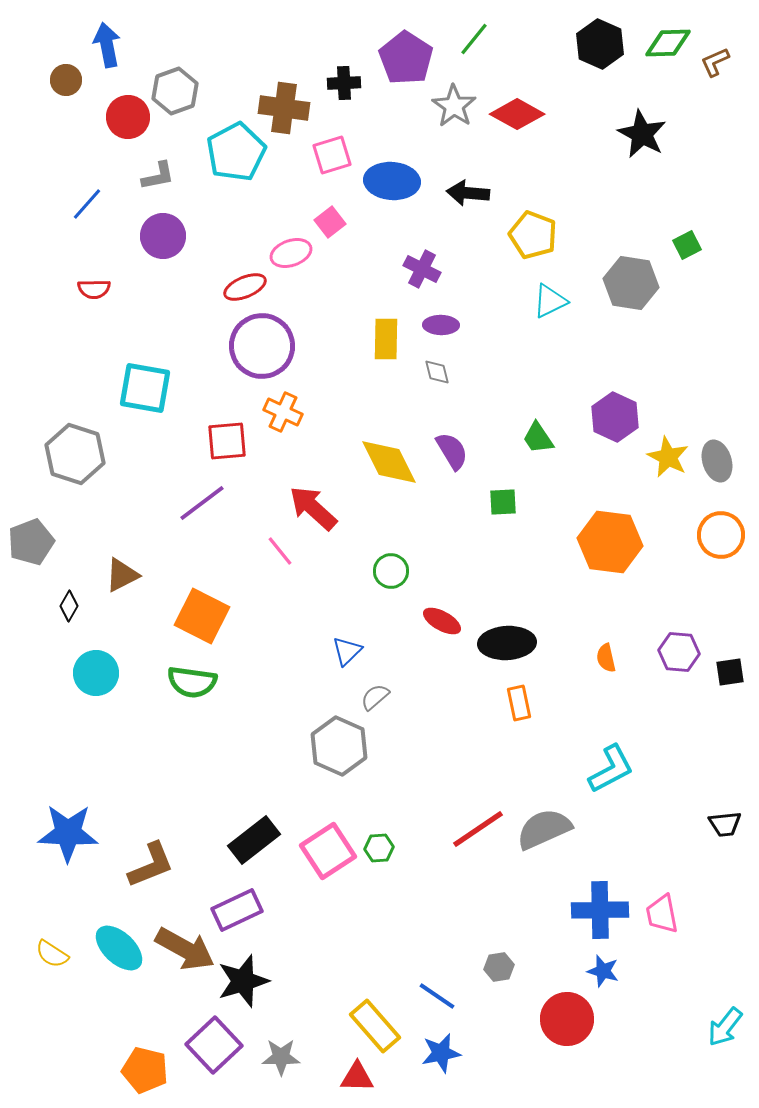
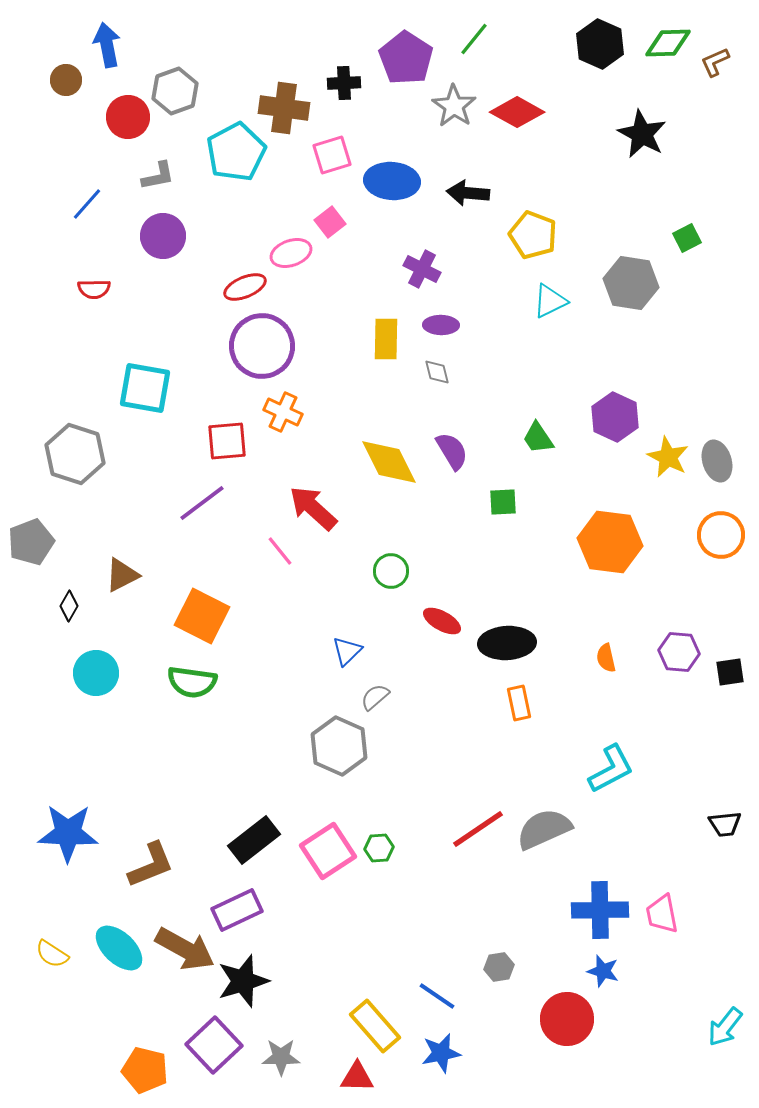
red diamond at (517, 114): moved 2 px up
green square at (687, 245): moved 7 px up
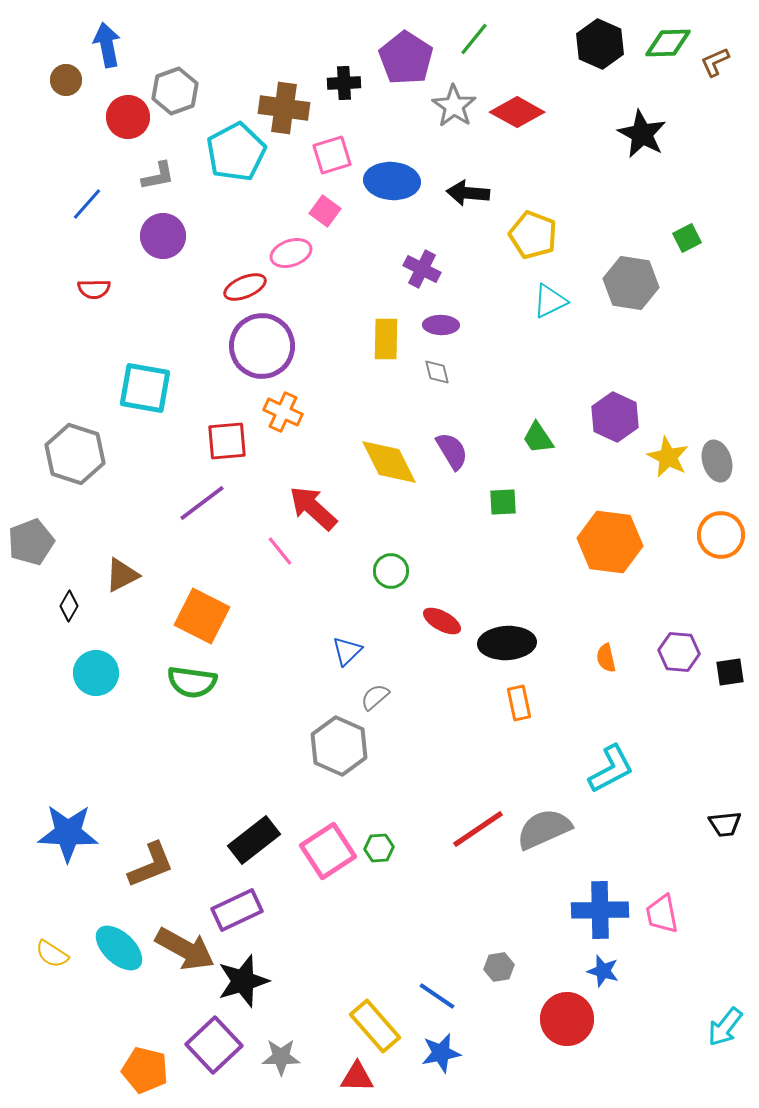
pink square at (330, 222): moved 5 px left, 11 px up; rotated 16 degrees counterclockwise
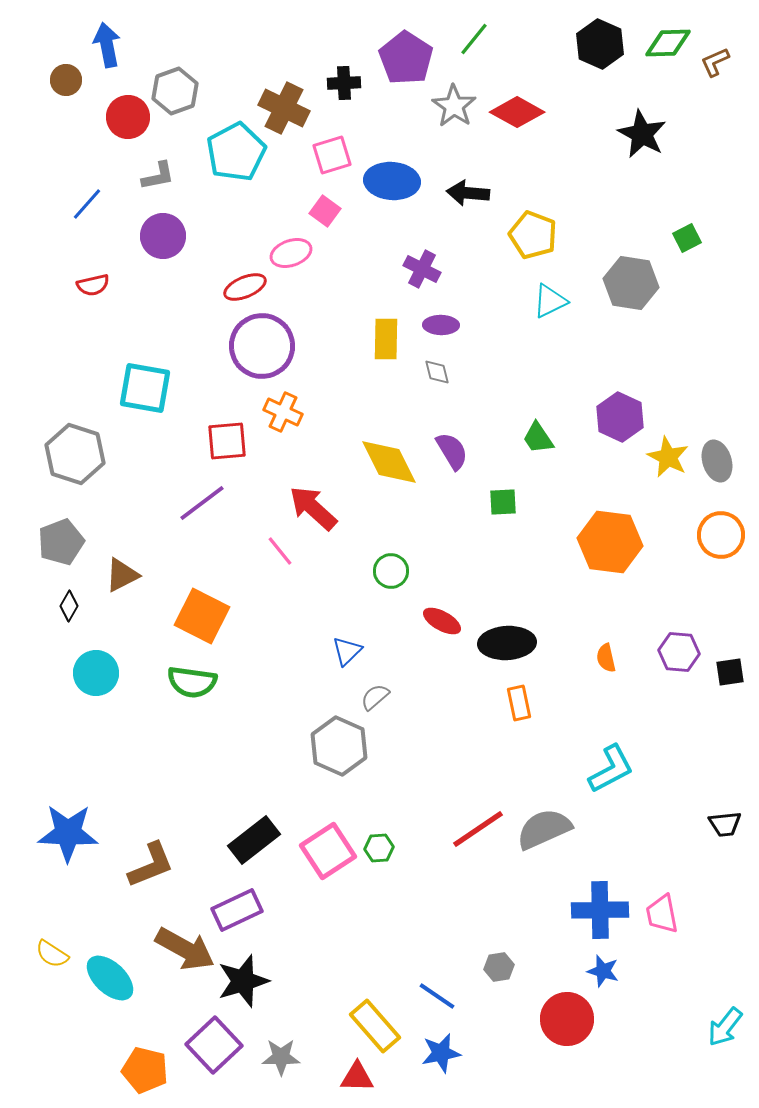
brown cross at (284, 108): rotated 18 degrees clockwise
red semicircle at (94, 289): moved 1 px left, 4 px up; rotated 12 degrees counterclockwise
purple hexagon at (615, 417): moved 5 px right
gray pentagon at (31, 542): moved 30 px right
cyan ellipse at (119, 948): moved 9 px left, 30 px down
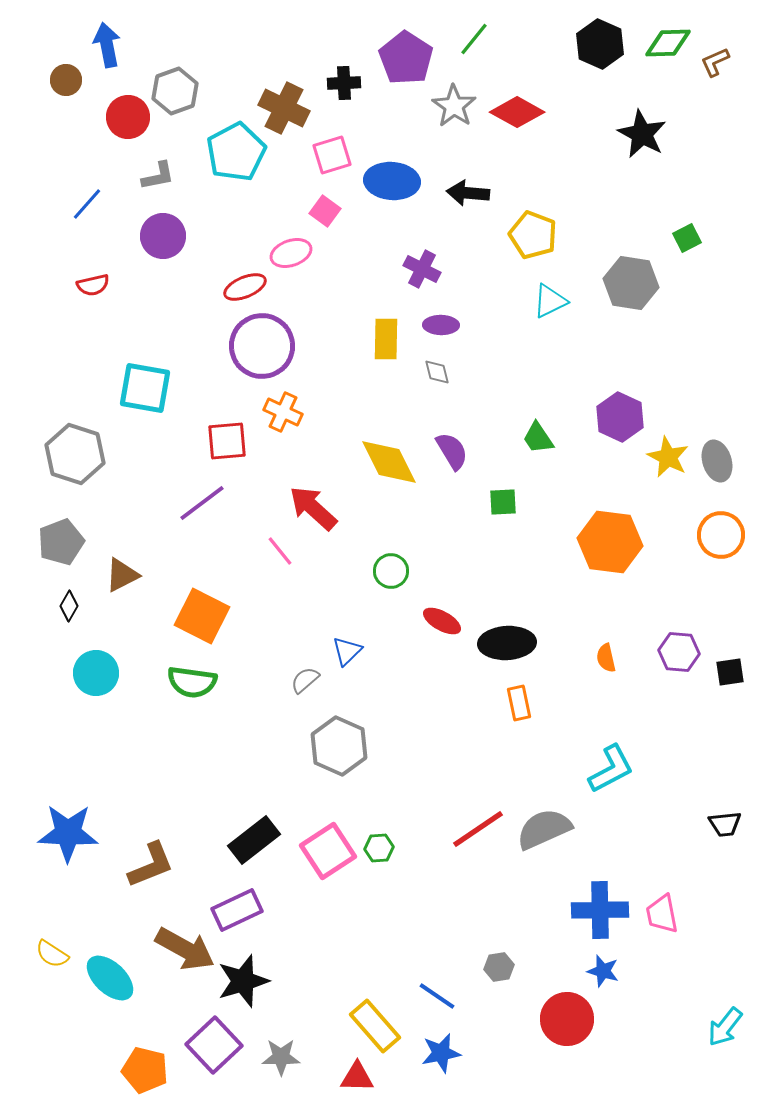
gray semicircle at (375, 697): moved 70 px left, 17 px up
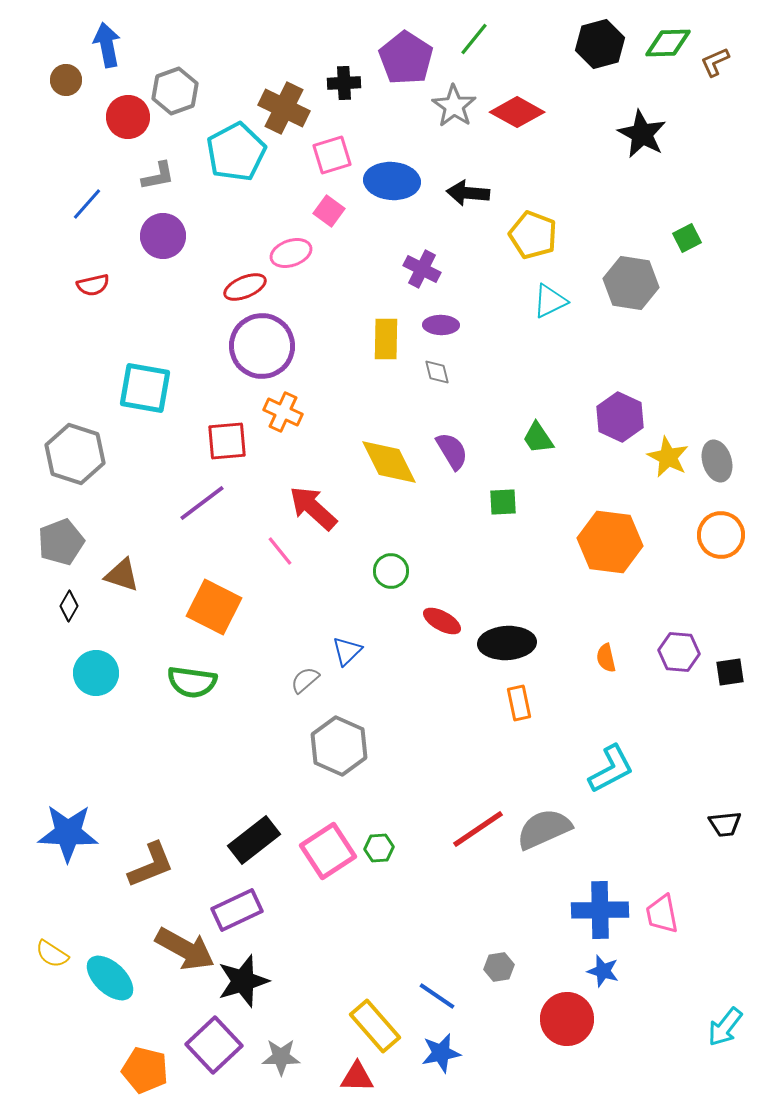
black hexagon at (600, 44): rotated 21 degrees clockwise
pink square at (325, 211): moved 4 px right
brown triangle at (122, 575): rotated 45 degrees clockwise
orange square at (202, 616): moved 12 px right, 9 px up
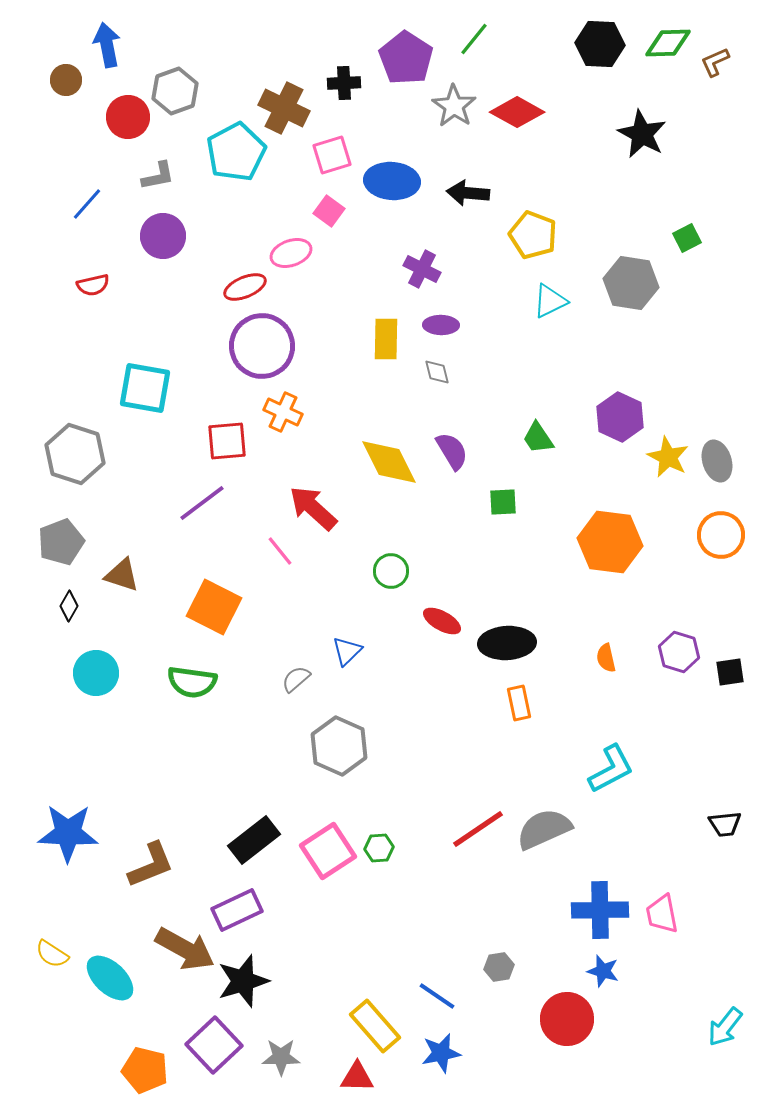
black hexagon at (600, 44): rotated 18 degrees clockwise
purple hexagon at (679, 652): rotated 12 degrees clockwise
gray semicircle at (305, 680): moved 9 px left, 1 px up
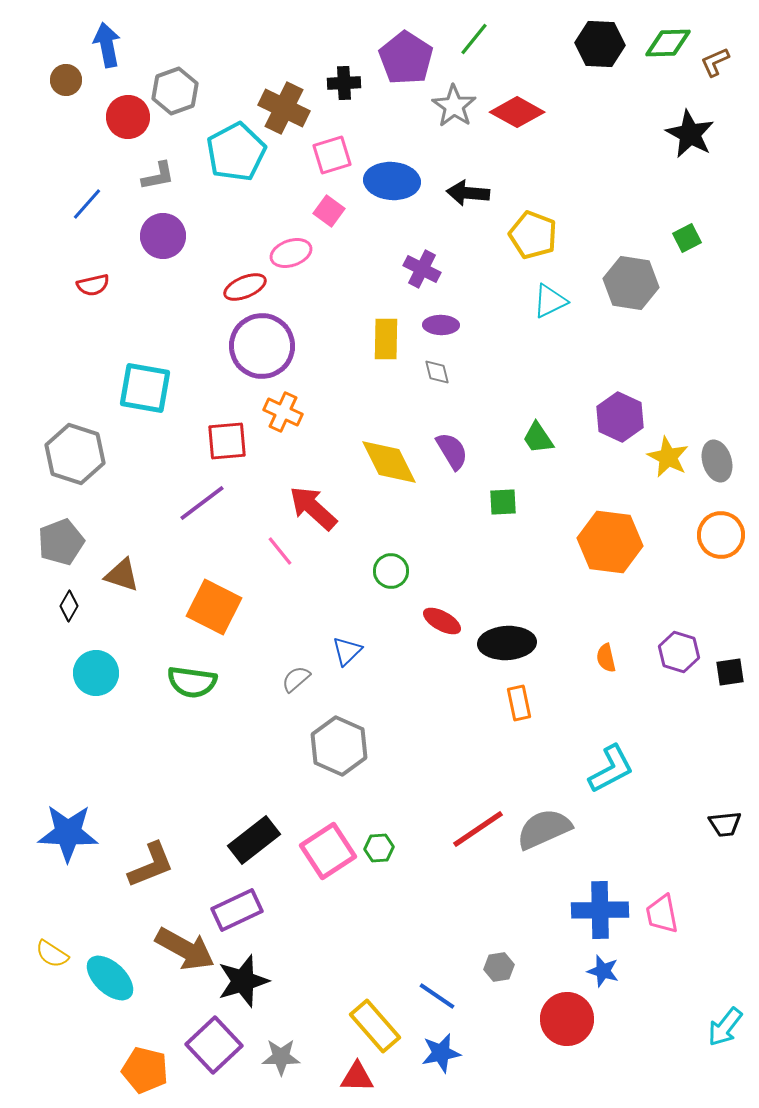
black star at (642, 134): moved 48 px right
